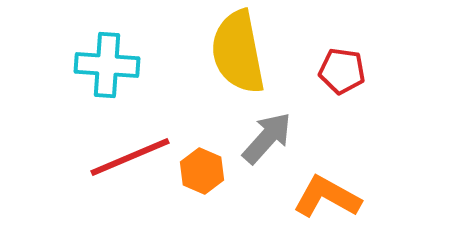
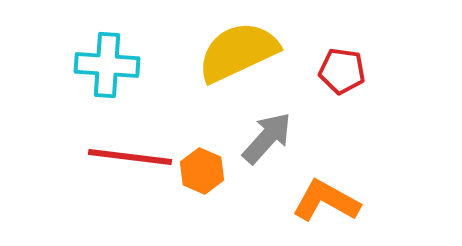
yellow semicircle: rotated 76 degrees clockwise
red line: rotated 30 degrees clockwise
orange L-shape: moved 1 px left, 4 px down
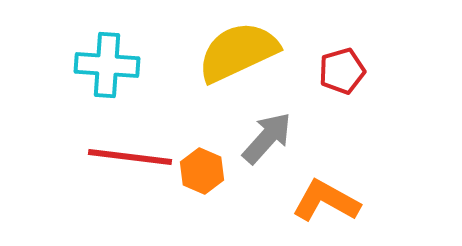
red pentagon: rotated 24 degrees counterclockwise
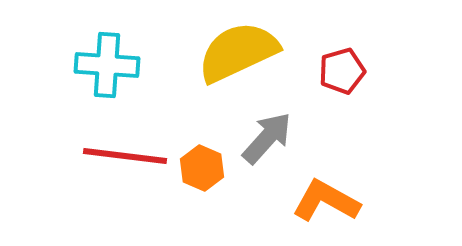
red line: moved 5 px left, 1 px up
orange hexagon: moved 3 px up
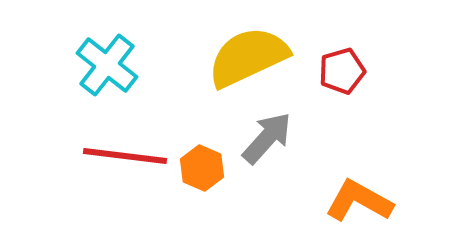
yellow semicircle: moved 10 px right, 5 px down
cyan cross: rotated 34 degrees clockwise
orange L-shape: moved 33 px right
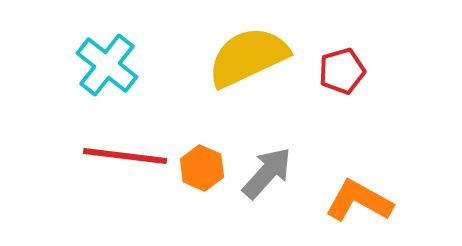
gray arrow: moved 35 px down
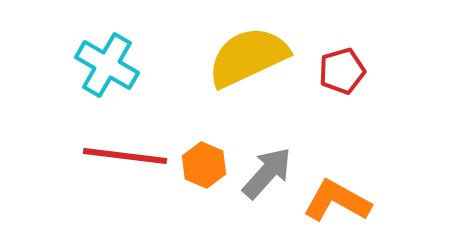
cyan cross: rotated 8 degrees counterclockwise
orange hexagon: moved 2 px right, 3 px up
orange L-shape: moved 22 px left
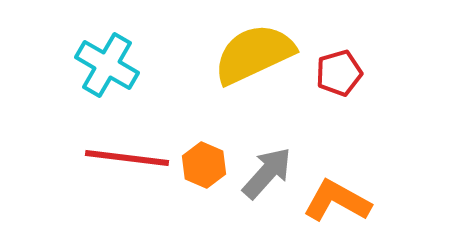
yellow semicircle: moved 6 px right, 3 px up
red pentagon: moved 3 px left, 2 px down
red line: moved 2 px right, 2 px down
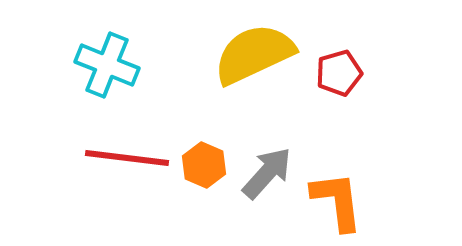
cyan cross: rotated 8 degrees counterclockwise
orange L-shape: rotated 54 degrees clockwise
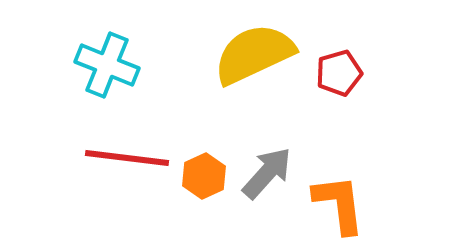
orange hexagon: moved 11 px down; rotated 12 degrees clockwise
orange L-shape: moved 2 px right, 3 px down
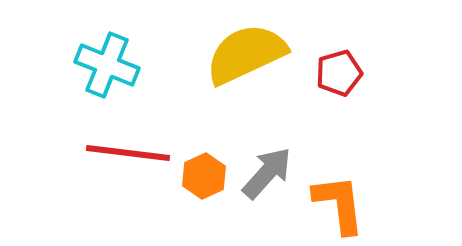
yellow semicircle: moved 8 px left
red line: moved 1 px right, 5 px up
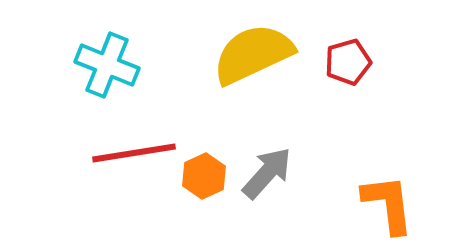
yellow semicircle: moved 7 px right
red pentagon: moved 9 px right, 11 px up
red line: moved 6 px right; rotated 16 degrees counterclockwise
orange L-shape: moved 49 px right
